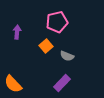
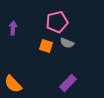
purple arrow: moved 4 px left, 4 px up
orange square: rotated 32 degrees counterclockwise
gray semicircle: moved 13 px up
purple rectangle: moved 6 px right
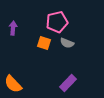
orange square: moved 2 px left, 3 px up
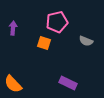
gray semicircle: moved 19 px right, 2 px up
purple rectangle: rotated 72 degrees clockwise
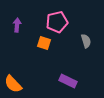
purple arrow: moved 4 px right, 3 px up
gray semicircle: rotated 128 degrees counterclockwise
purple rectangle: moved 2 px up
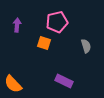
gray semicircle: moved 5 px down
purple rectangle: moved 4 px left
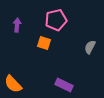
pink pentagon: moved 1 px left, 2 px up
gray semicircle: moved 4 px right, 1 px down; rotated 136 degrees counterclockwise
purple rectangle: moved 4 px down
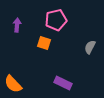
purple rectangle: moved 1 px left, 2 px up
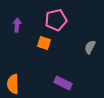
orange semicircle: rotated 42 degrees clockwise
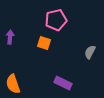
purple arrow: moved 7 px left, 12 px down
gray semicircle: moved 5 px down
orange semicircle: rotated 18 degrees counterclockwise
